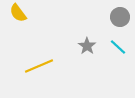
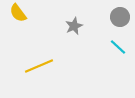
gray star: moved 13 px left, 20 px up; rotated 12 degrees clockwise
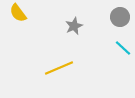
cyan line: moved 5 px right, 1 px down
yellow line: moved 20 px right, 2 px down
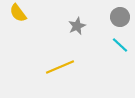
gray star: moved 3 px right
cyan line: moved 3 px left, 3 px up
yellow line: moved 1 px right, 1 px up
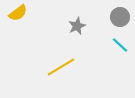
yellow semicircle: rotated 90 degrees counterclockwise
yellow line: moved 1 px right; rotated 8 degrees counterclockwise
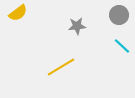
gray circle: moved 1 px left, 2 px up
gray star: rotated 18 degrees clockwise
cyan line: moved 2 px right, 1 px down
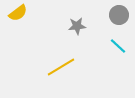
cyan line: moved 4 px left
